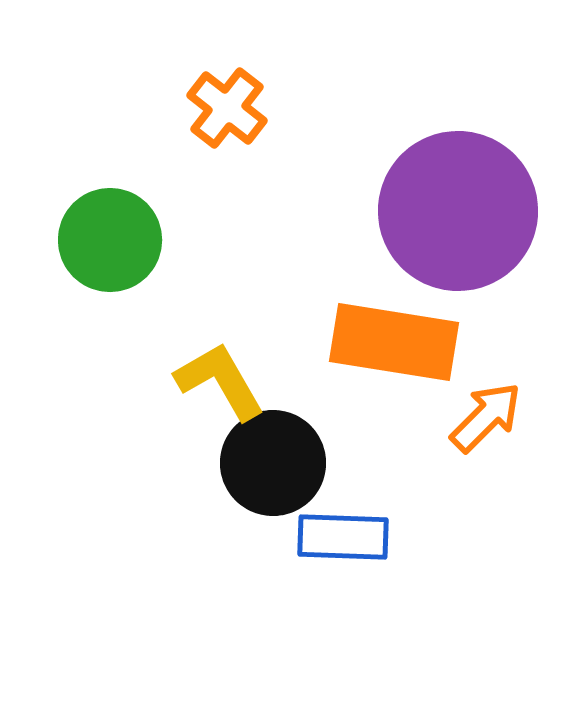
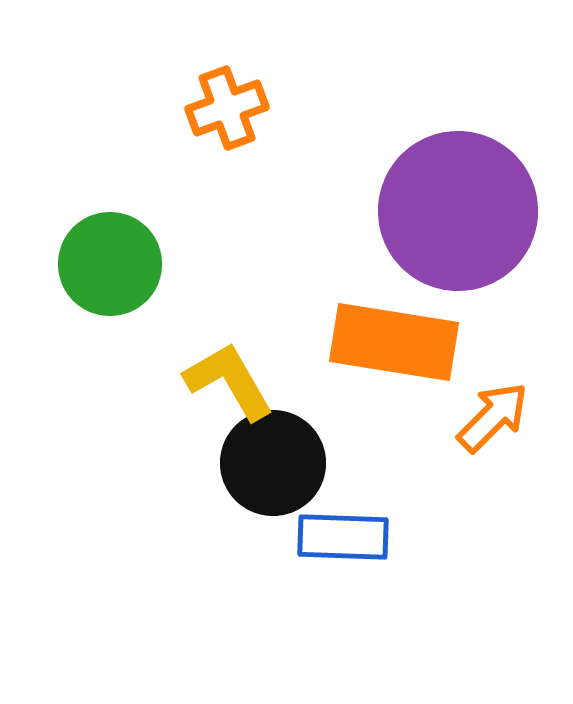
orange cross: rotated 32 degrees clockwise
green circle: moved 24 px down
yellow L-shape: moved 9 px right
orange arrow: moved 7 px right
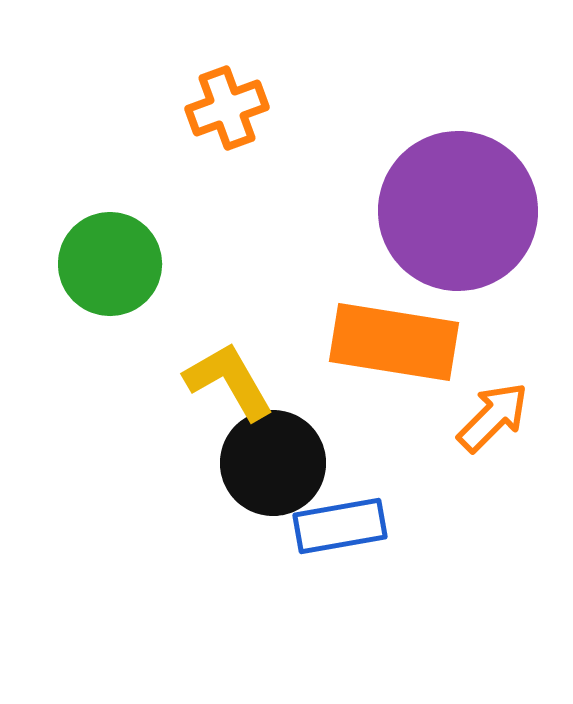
blue rectangle: moved 3 px left, 11 px up; rotated 12 degrees counterclockwise
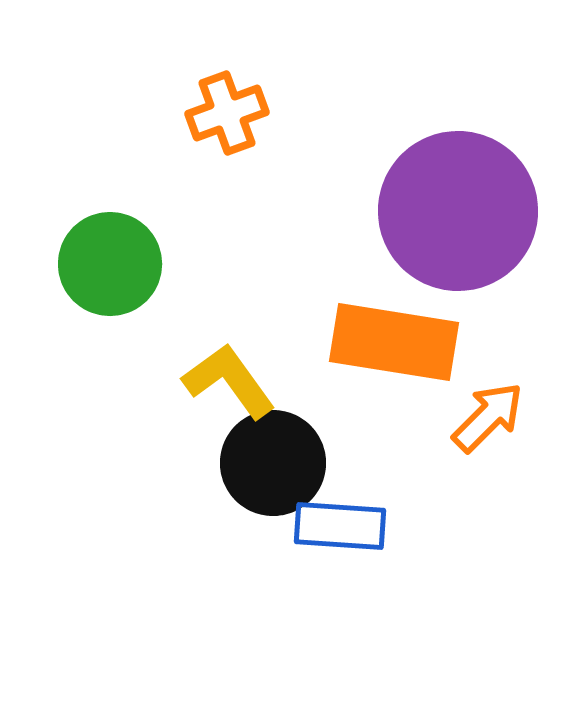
orange cross: moved 5 px down
yellow L-shape: rotated 6 degrees counterclockwise
orange arrow: moved 5 px left
blue rectangle: rotated 14 degrees clockwise
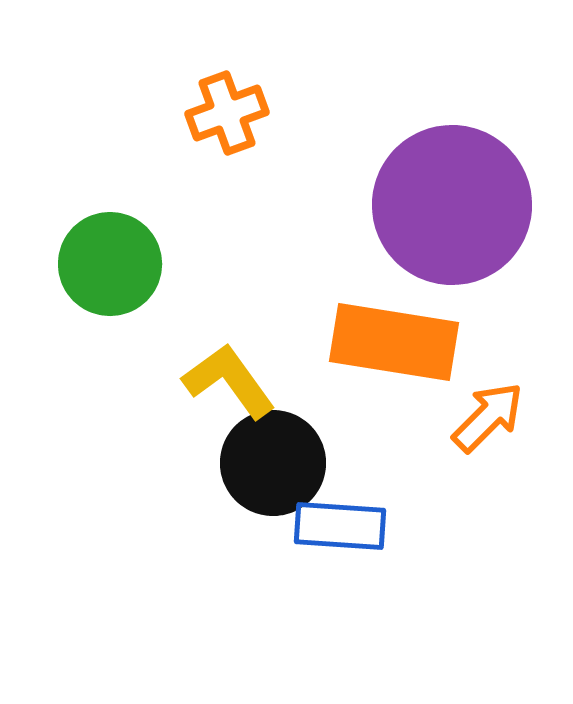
purple circle: moved 6 px left, 6 px up
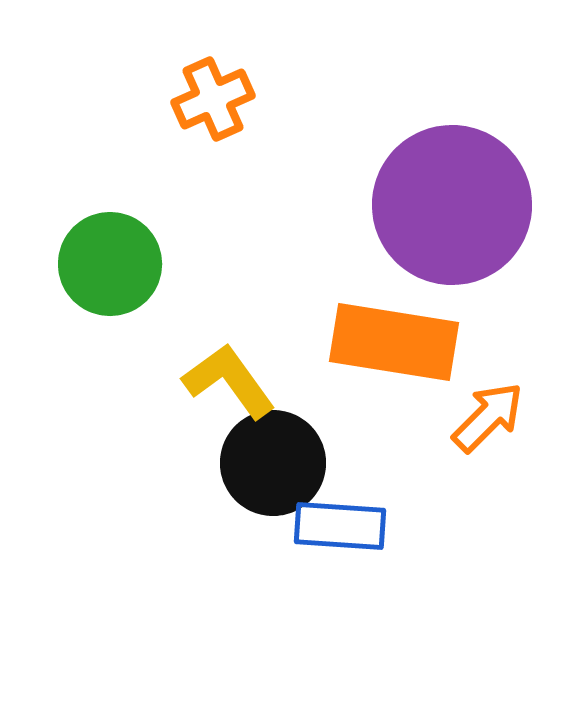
orange cross: moved 14 px left, 14 px up; rotated 4 degrees counterclockwise
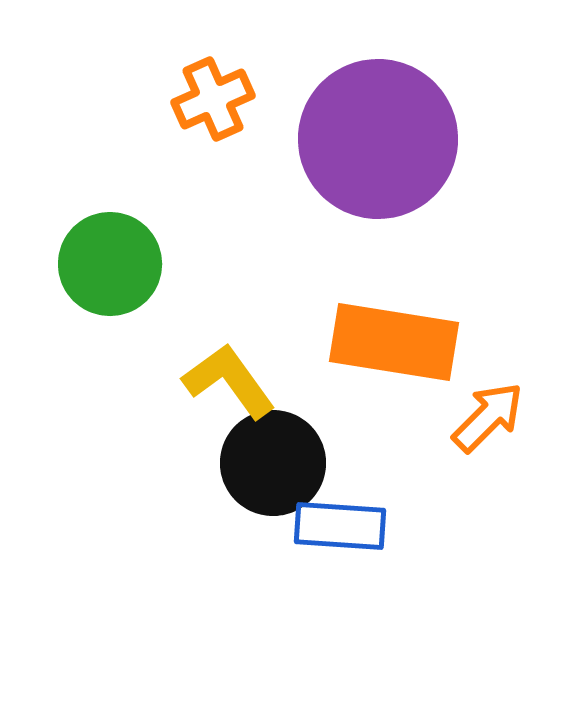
purple circle: moved 74 px left, 66 px up
